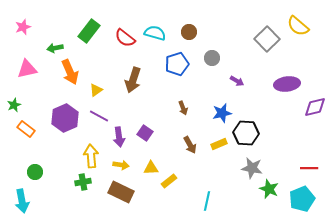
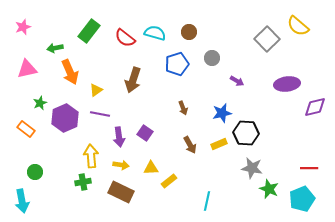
green star at (14, 105): moved 26 px right, 2 px up
purple line at (99, 116): moved 1 px right, 2 px up; rotated 18 degrees counterclockwise
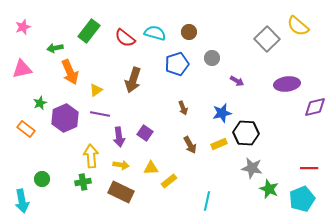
pink triangle at (27, 69): moved 5 px left
green circle at (35, 172): moved 7 px right, 7 px down
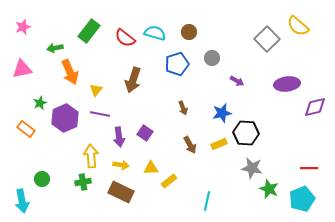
yellow triangle at (96, 90): rotated 16 degrees counterclockwise
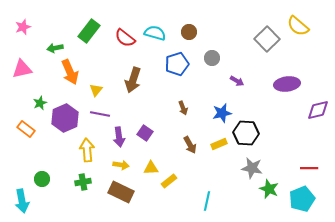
purple diamond at (315, 107): moved 3 px right, 3 px down
yellow arrow at (91, 156): moved 4 px left, 6 px up
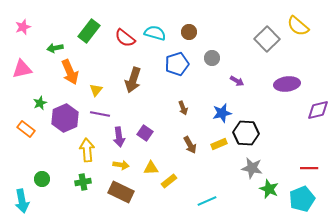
cyan line at (207, 201): rotated 54 degrees clockwise
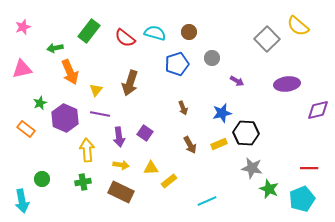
brown arrow at (133, 80): moved 3 px left, 3 px down
purple hexagon at (65, 118): rotated 12 degrees counterclockwise
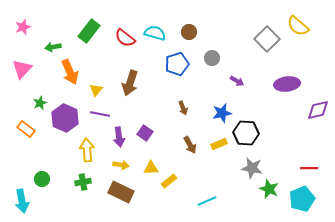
green arrow at (55, 48): moved 2 px left, 1 px up
pink triangle at (22, 69): rotated 35 degrees counterclockwise
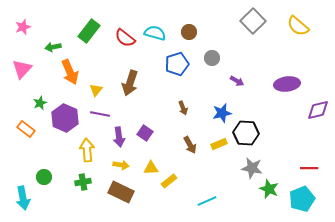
gray square at (267, 39): moved 14 px left, 18 px up
green circle at (42, 179): moved 2 px right, 2 px up
cyan arrow at (22, 201): moved 1 px right, 3 px up
